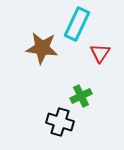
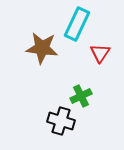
black cross: moved 1 px right, 1 px up
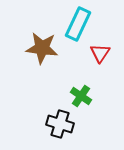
cyan rectangle: moved 1 px right
green cross: rotated 30 degrees counterclockwise
black cross: moved 1 px left, 3 px down
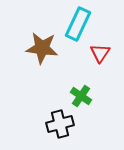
black cross: rotated 32 degrees counterclockwise
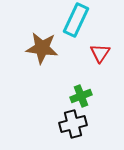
cyan rectangle: moved 2 px left, 4 px up
green cross: rotated 35 degrees clockwise
black cross: moved 13 px right
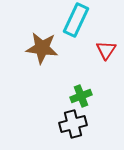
red triangle: moved 6 px right, 3 px up
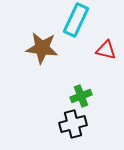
red triangle: rotated 50 degrees counterclockwise
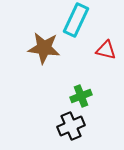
brown star: moved 2 px right
black cross: moved 2 px left, 2 px down; rotated 8 degrees counterclockwise
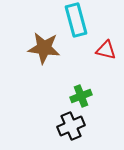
cyan rectangle: rotated 40 degrees counterclockwise
